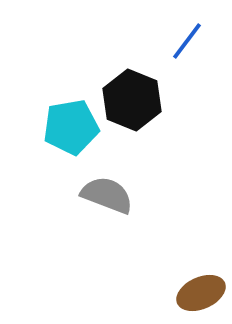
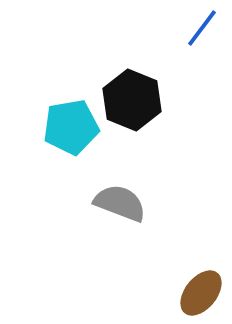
blue line: moved 15 px right, 13 px up
gray semicircle: moved 13 px right, 8 px down
brown ellipse: rotated 27 degrees counterclockwise
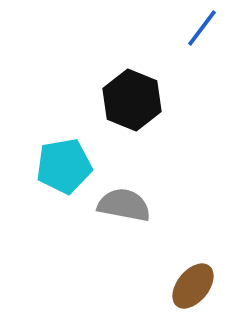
cyan pentagon: moved 7 px left, 39 px down
gray semicircle: moved 4 px right, 2 px down; rotated 10 degrees counterclockwise
brown ellipse: moved 8 px left, 7 px up
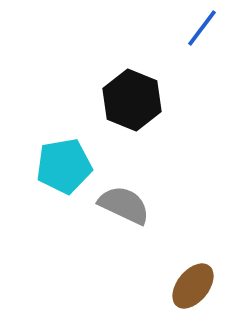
gray semicircle: rotated 14 degrees clockwise
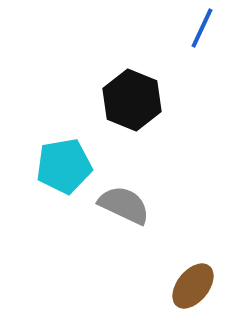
blue line: rotated 12 degrees counterclockwise
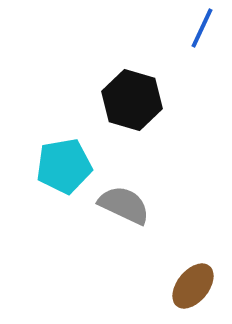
black hexagon: rotated 6 degrees counterclockwise
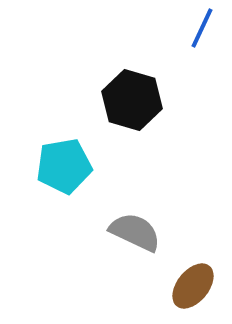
gray semicircle: moved 11 px right, 27 px down
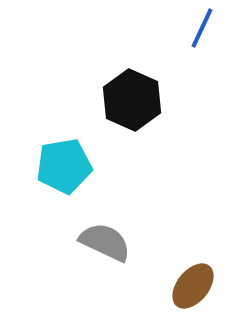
black hexagon: rotated 8 degrees clockwise
gray semicircle: moved 30 px left, 10 px down
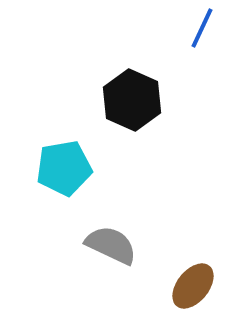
cyan pentagon: moved 2 px down
gray semicircle: moved 6 px right, 3 px down
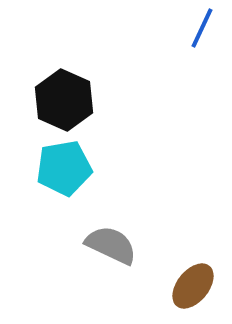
black hexagon: moved 68 px left
